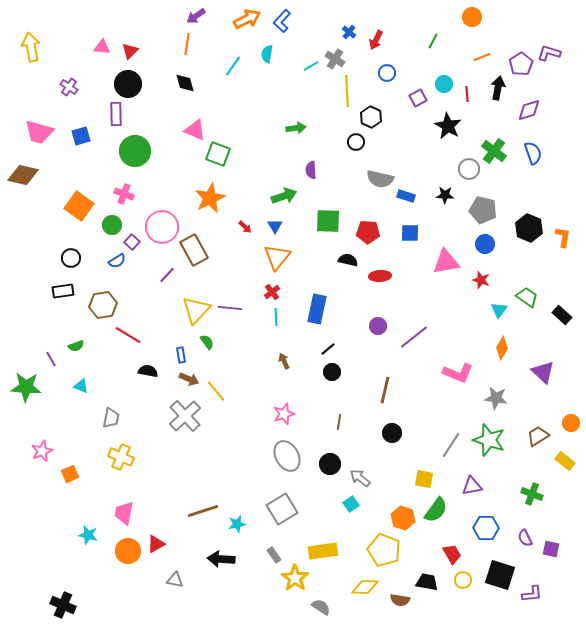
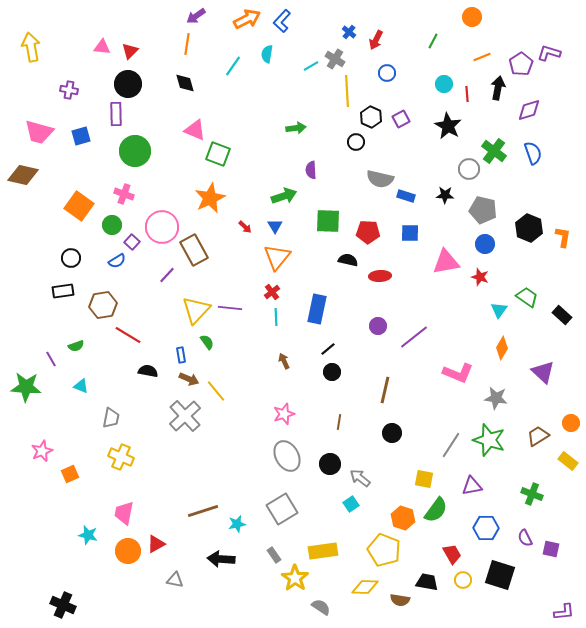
purple cross at (69, 87): moved 3 px down; rotated 24 degrees counterclockwise
purple square at (418, 98): moved 17 px left, 21 px down
red star at (481, 280): moved 1 px left, 3 px up
yellow rectangle at (565, 461): moved 3 px right
purple L-shape at (532, 594): moved 32 px right, 18 px down
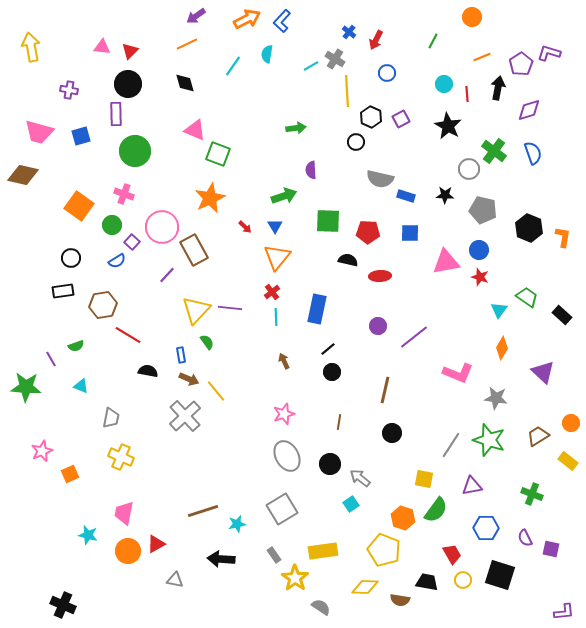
orange line at (187, 44): rotated 55 degrees clockwise
blue circle at (485, 244): moved 6 px left, 6 px down
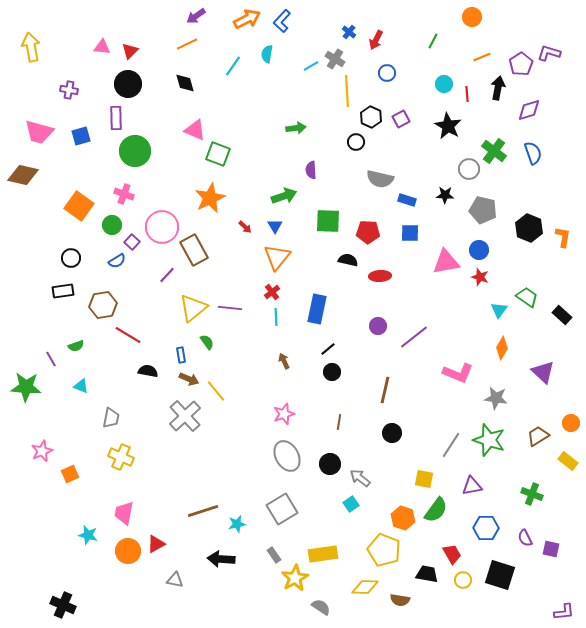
purple rectangle at (116, 114): moved 4 px down
blue rectangle at (406, 196): moved 1 px right, 4 px down
yellow triangle at (196, 310): moved 3 px left, 2 px up; rotated 8 degrees clockwise
yellow rectangle at (323, 551): moved 3 px down
yellow star at (295, 578): rotated 8 degrees clockwise
black trapezoid at (427, 582): moved 8 px up
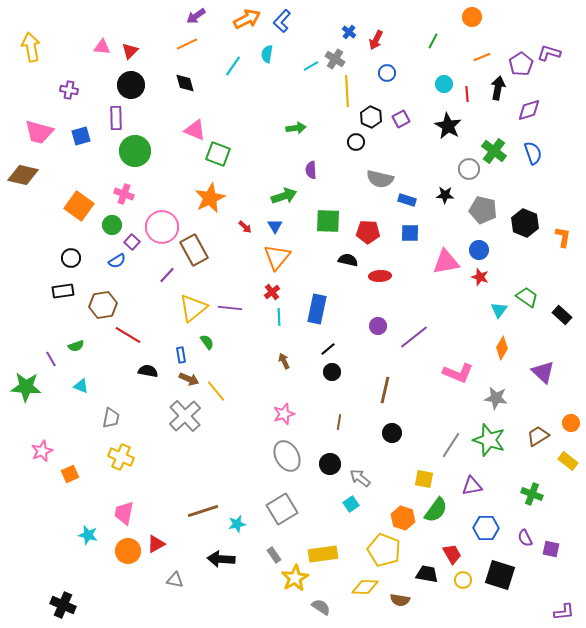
black circle at (128, 84): moved 3 px right, 1 px down
black hexagon at (529, 228): moved 4 px left, 5 px up
cyan line at (276, 317): moved 3 px right
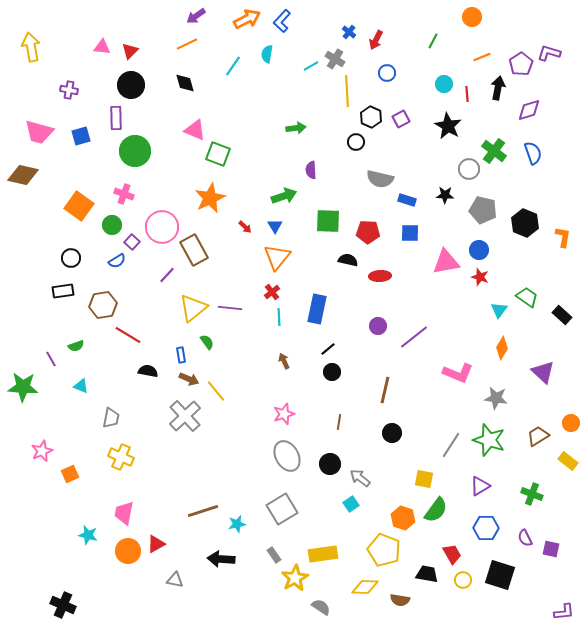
green star at (26, 387): moved 3 px left
purple triangle at (472, 486): moved 8 px right; rotated 20 degrees counterclockwise
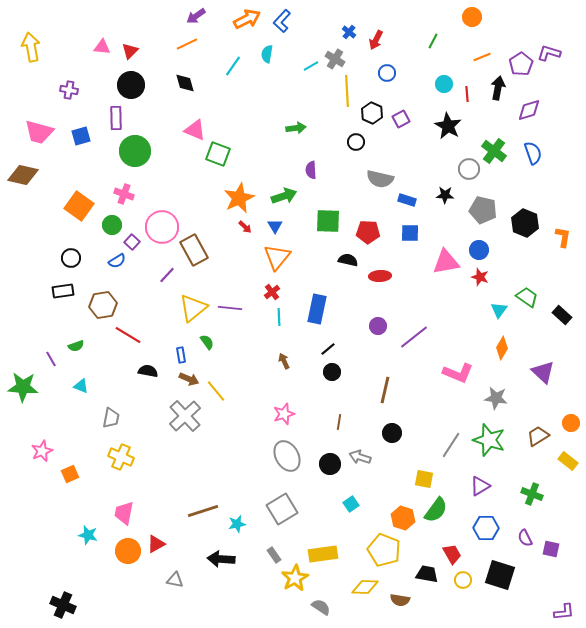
black hexagon at (371, 117): moved 1 px right, 4 px up
orange star at (210, 198): moved 29 px right
gray arrow at (360, 478): moved 21 px up; rotated 20 degrees counterclockwise
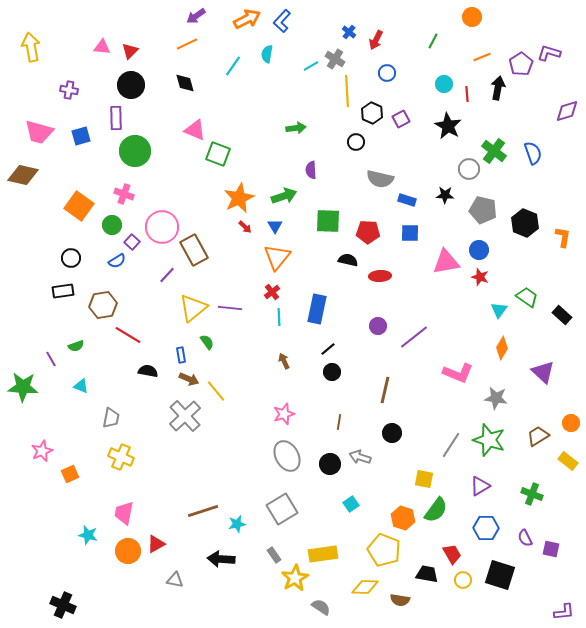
purple diamond at (529, 110): moved 38 px right, 1 px down
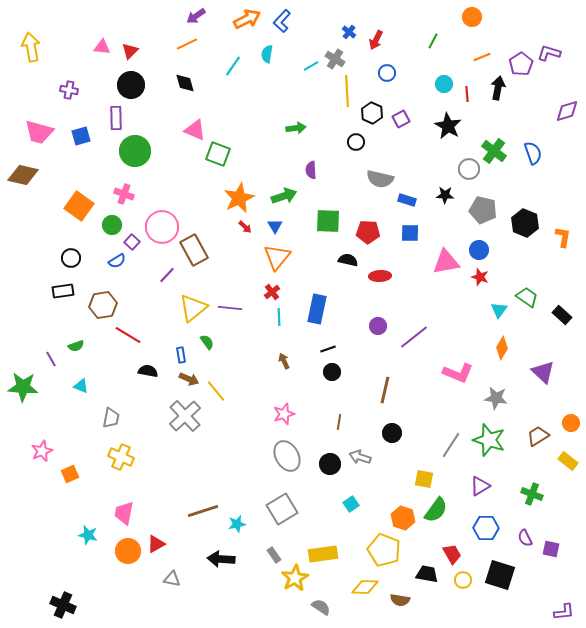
black line at (328, 349): rotated 21 degrees clockwise
gray triangle at (175, 580): moved 3 px left, 1 px up
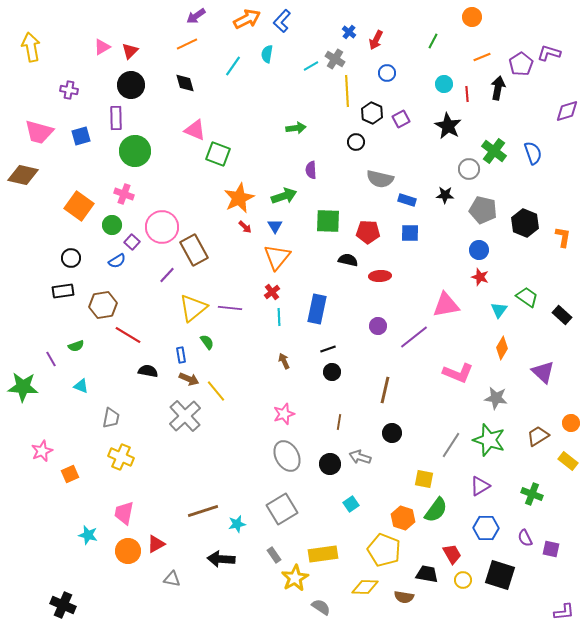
pink triangle at (102, 47): rotated 36 degrees counterclockwise
pink triangle at (446, 262): moved 43 px down
brown semicircle at (400, 600): moved 4 px right, 3 px up
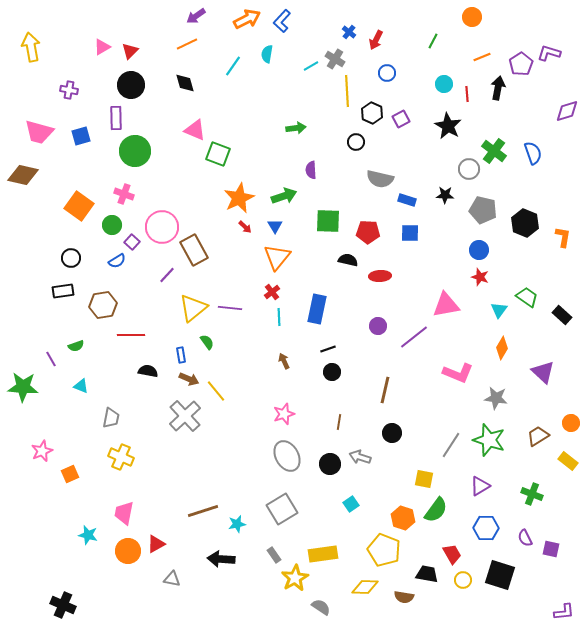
red line at (128, 335): moved 3 px right; rotated 32 degrees counterclockwise
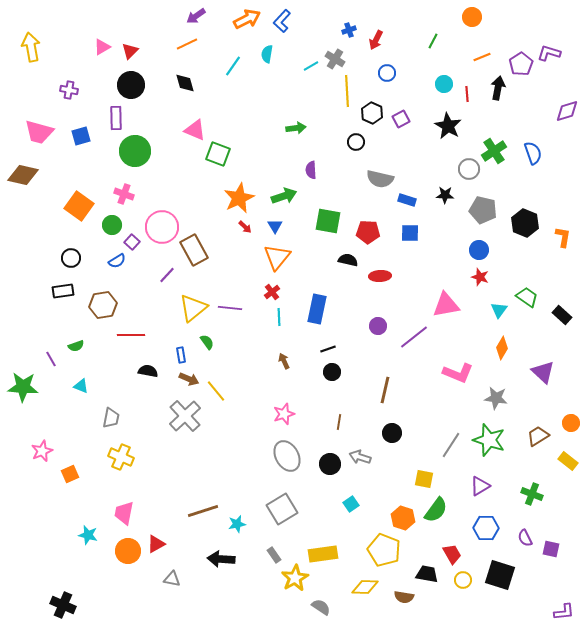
blue cross at (349, 32): moved 2 px up; rotated 32 degrees clockwise
green cross at (494, 151): rotated 20 degrees clockwise
green square at (328, 221): rotated 8 degrees clockwise
